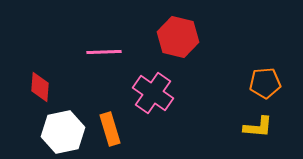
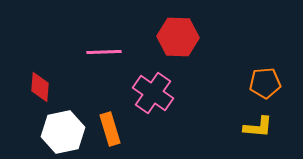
red hexagon: rotated 12 degrees counterclockwise
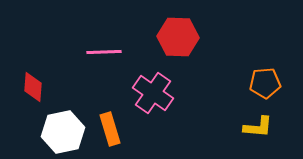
red diamond: moved 7 px left
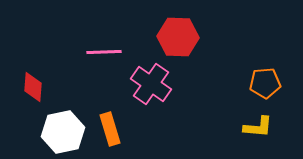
pink cross: moved 2 px left, 9 px up
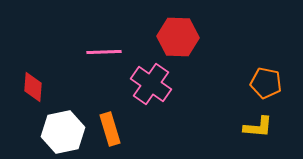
orange pentagon: moved 1 px right; rotated 16 degrees clockwise
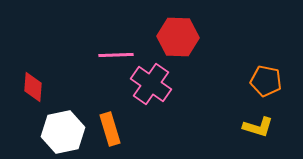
pink line: moved 12 px right, 3 px down
orange pentagon: moved 2 px up
yellow L-shape: rotated 12 degrees clockwise
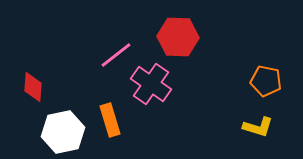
pink line: rotated 36 degrees counterclockwise
orange rectangle: moved 9 px up
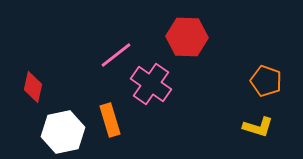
red hexagon: moved 9 px right
orange pentagon: rotated 8 degrees clockwise
red diamond: rotated 8 degrees clockwise
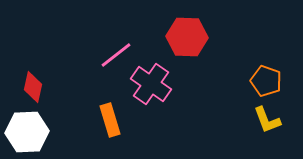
yellow L-shape: moved 9 px right, 7 px up; rotated 52 degrees clockwise
white hexagon: moved 36 px left; rotated 9 degrees clockwise
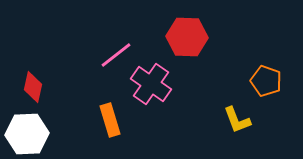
yellow L-shape: moved 30 px left
white hexagon: moved 2 px down
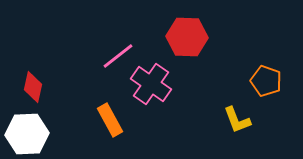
pink line: moved 2 px right, 1 px down
orange rectangle: rotated 12 degrees counterclockwise
